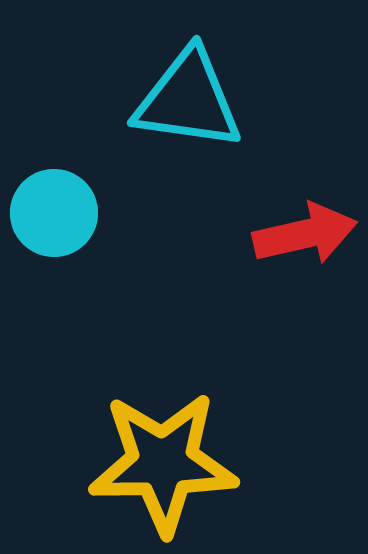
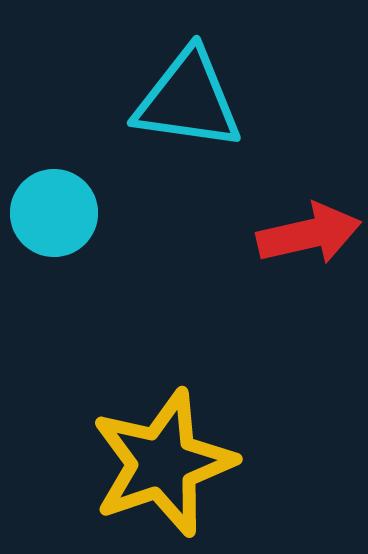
red arrow: moved 4 px right
yellow star: rotated 18 degrees counterclockwise
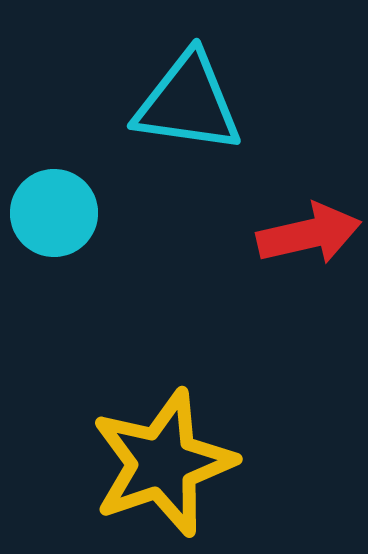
cyan triangle: moved 3 px down
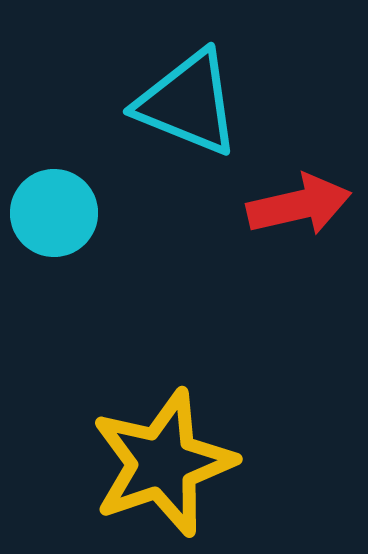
cyan triangle: rotated 14 degrees clockwise
red arrow: moved 10 px left, 29 px up
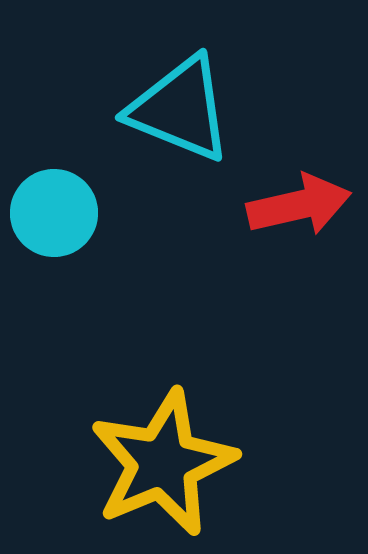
cyan triangle: moved 8 px left, 6 px down
yellow star: rotated 4 degrees counterclockwise
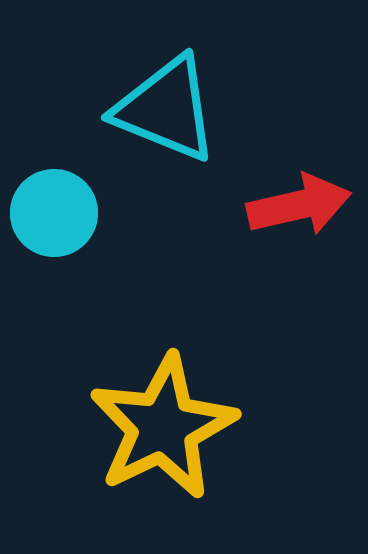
cyan triangle: moved 14 px left
yellow star: moved 36 px up; rotated 3 degrees counterclockwise
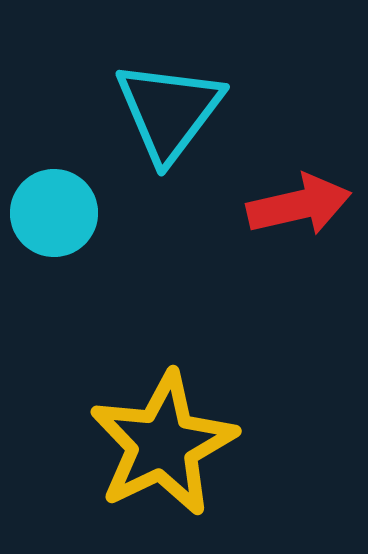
cyan triangle: moved 3 px right, 2 px down; rotated 45 degrees clockwise
yellow star: moved 17 px down
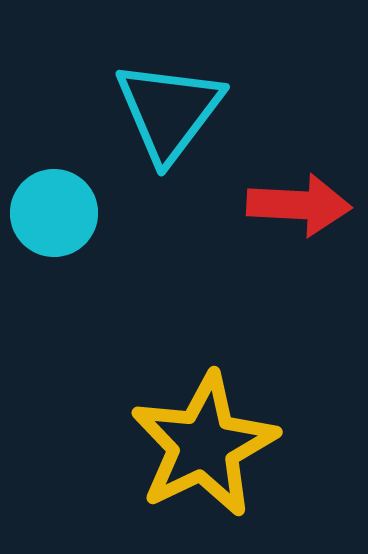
red arrow: rotated 16 degrees clockwise
yellow star: moved 41 px right, 1 px down
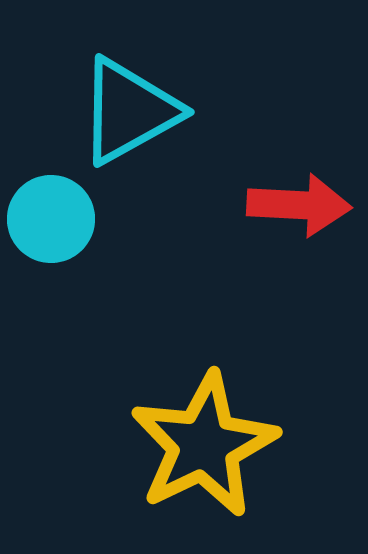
cyan triangle: moved 40 px left; rotated 24 degrees clockwise
cyan circle: moved 3 px left, 6 px down
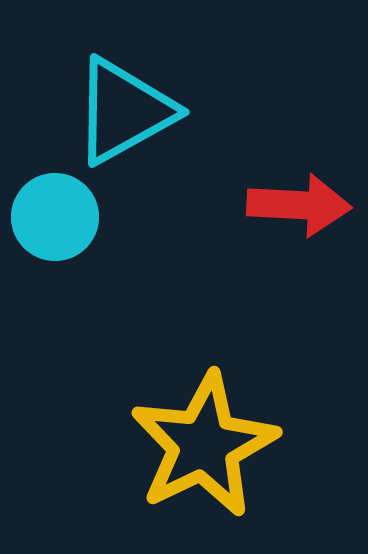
cyan triangle: moved 5 px left
cyan circle: moved 4 px right, 2 px up
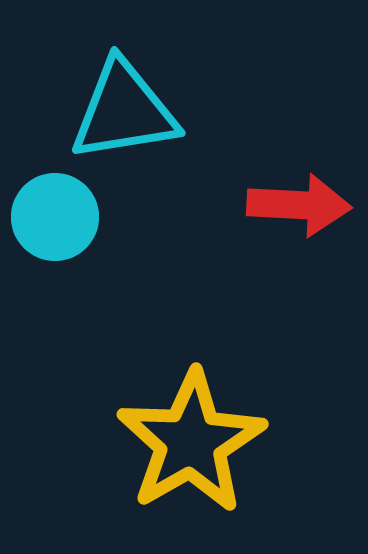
cyan triangle: rotated 20 degrees clockwise
yellow star: moved 13 px left, 3 px up; rotated 4 degrees counterclockwise
